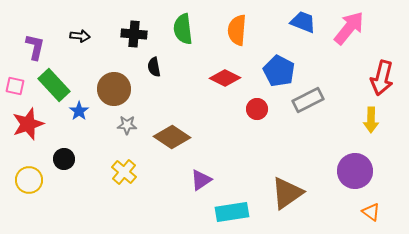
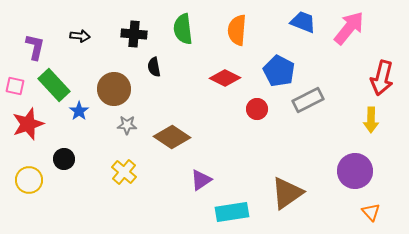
orange triangle: rotated 12 degrees clockwise
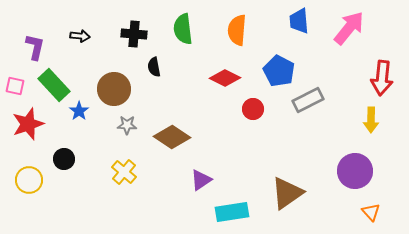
blue trapezoid: moved 4 px left, 1 px up; rotated 116 degrees counterclockwise
red arrow: rotated 8 degrees counterclockwise
red circle: moved 4 px left
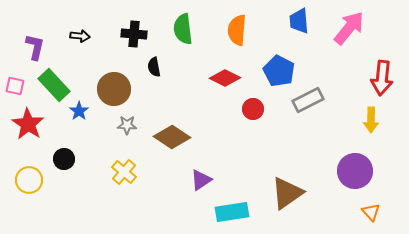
red star: rotated 20 degrees counterclockwise
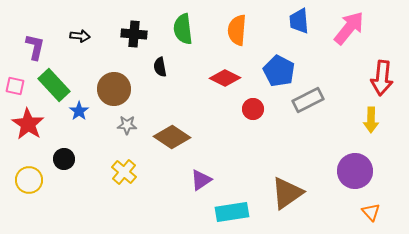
black semicircle: moved 6 px right
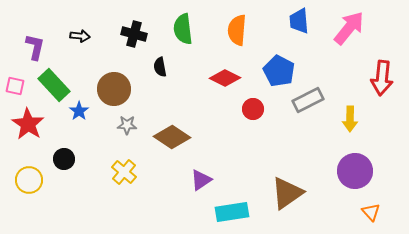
black cross: rotated 10 degrees clockwise
yellow arrow: moved 21 px left, 1 px up
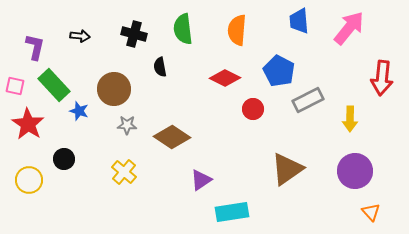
blue star: rotated 18 degrees counterclockwise
brown triangle: moved 24 px up
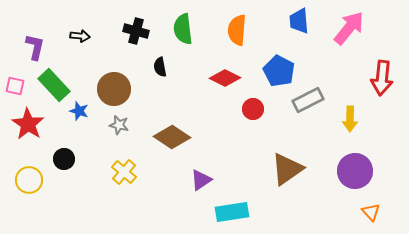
black cross: moved 2 px right, 3 px up
gray star: moved 8 px left; rotated 12 degrees clockwise
